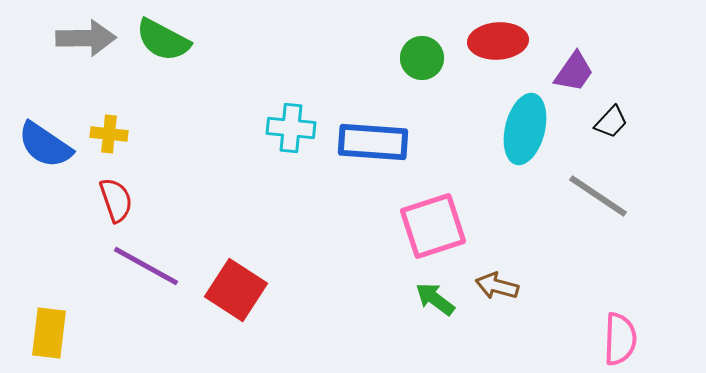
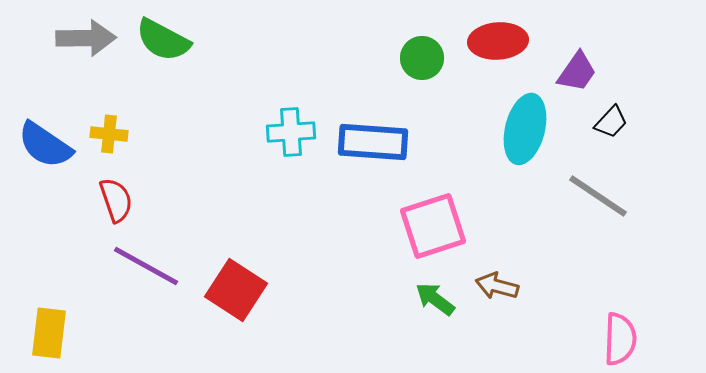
purple trapezoid: moved 3 px right
cyan cross: moved 4 px down; rotated 9 degrees counterclockwise
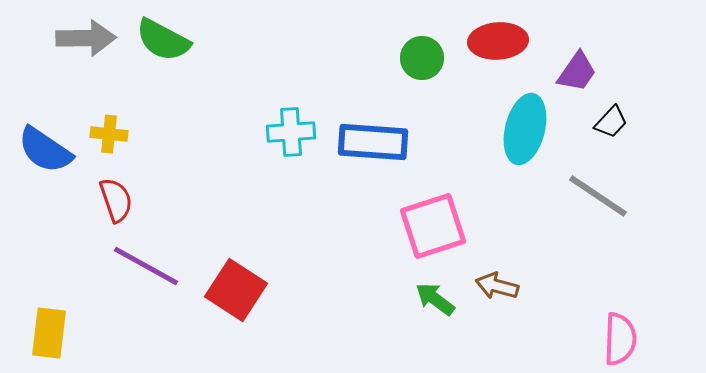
blue semicircle: moved 5 px down
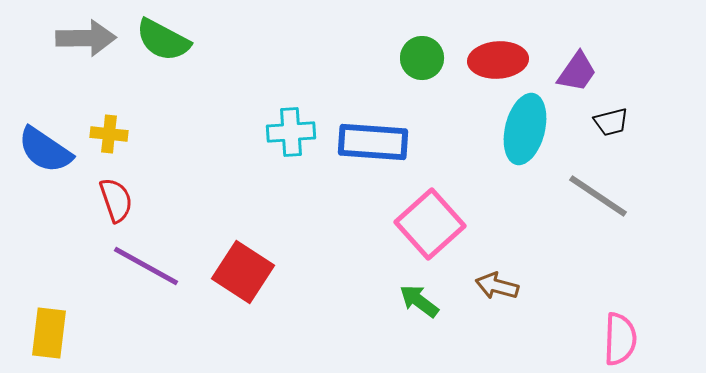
red ellipse: moved 19 px down
black trapezoid: rotated 33 degrees clockwise
pink square: moved 3 px left, 2 px up; rotated 24 degrees counterclockwise
red square: moved 7 px right, 18 px up
green arrow: moved 16 px left, 2 px down
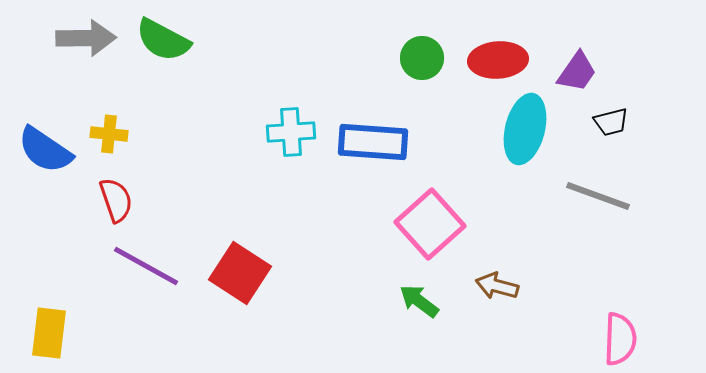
gray line: rotated 14 degrees counterclockwise
red square: moved 3 px left, 1 px down
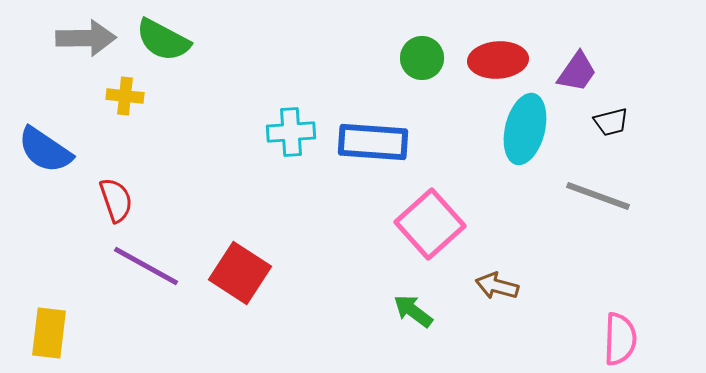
yellow cross: moved 16 px right, 38 px up
green arrow: moved 6 px left, 10 px down
